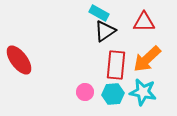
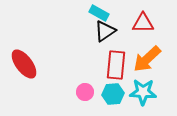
red triangle: moved 1 px left, 1 px down
red ellipse: moved 5 px right, 4 px down
cyan star: rotated 8 degrees counterclockwise
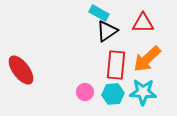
black triangle: moved 2 px right
red ellipse: moved 3 px left, 6 px down
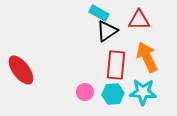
red triangle: moved 4 px left, 3 px up
orange arrow: moved 2 px up; rotated 108 degrees clockwise
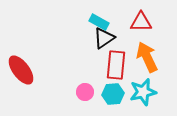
cyan rectangle: moved 9 px down
red triangle: moved 2 px right, 2 px down
black triangle: moved 3 px left, 7 px down
cyan star: rotated 16 degrees counterclockwise
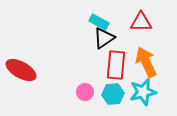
orange arrow: moved 1 px left, 5 px down
red ellipse: rotated 24 degrees counterclockwise
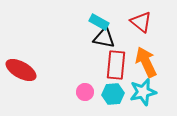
red triangle: rotated 40 degrees clockwise
black triangle: rotated 45 degrees clockwise
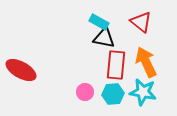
cyan star: rotated 24 degrees clockwise
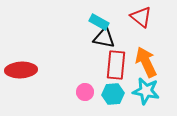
red triangle: moved 5 px up
red ellipse: rotated 32 degrees counterclockwise
cyan star: moved 3 px right, 1 px up
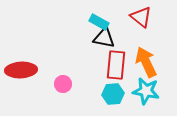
pink circle: moved 22 px left, 8 px up
